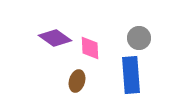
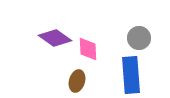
pink diamond: moved 2 px left, 1 px down
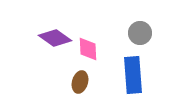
gray circle: moved 1 px right, 5 px up
blue rectangle: moved 2 px right
brown ellipse: moved 3 px right, 1 px down
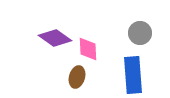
brown ellipse: moved 3 px left, 5 px up
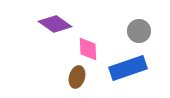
gray circle: moved 1 px left, 2 px up
purple diamond: moved 14 px up
blue rectangle: moved 5 px left, 7 px up; rotated 75 degrees clockwise
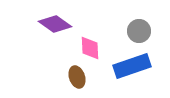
pink diamond: moved 2 px right, 1 px up
blue rectangle: moved 4 px right, 2 px up
brown ellipse: rotated 35 degrees counterclockwise
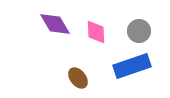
purple diamond: rotated 24 degrees clockwise
pink diamond: moved 6 px right, 16 px up
brown ellipse: moved 1 px right, 1 px down; rotated 20 degrees counterclockwise
